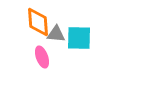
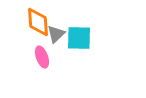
gray triangle: rotated 48 degrees counterclockwise
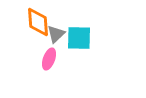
pink ellipse: moved 7 px right, 2 px down; rotated 40 degrees clockwise
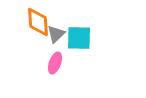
pink ellipse: moved 6 px right, 4 px down
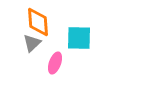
gray triangle: moved 24 px left, 9 px down
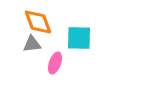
orange diamond: rotated 16 degrees counterclockwise
gray triangle: moved 1 px down; rotated 36 degrees clockwise
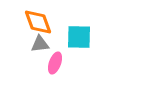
cyan square: moved 1 px up
gray triangle: moved 8 px right
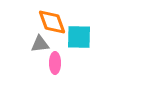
orange diamond: moved 14 px right
pink ellipse: rotated 20 degrees counterclockwise
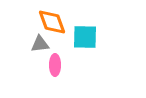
cyan square: moved 6 px right
pink ellipse: moved 2 px down
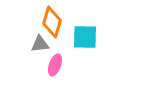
orange diamond: rotated 36 degrees clockwise
pink ellipse: rotated 20 degrees clockwise
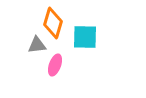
orange diamond: moved 1 px right, 1 px down
gray triangle: moved 3 px left, 1 px down
